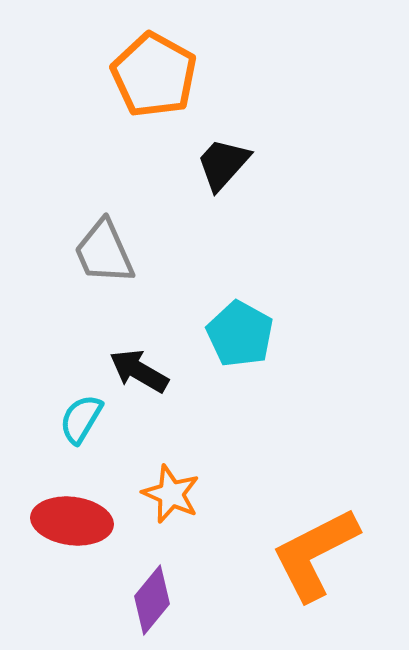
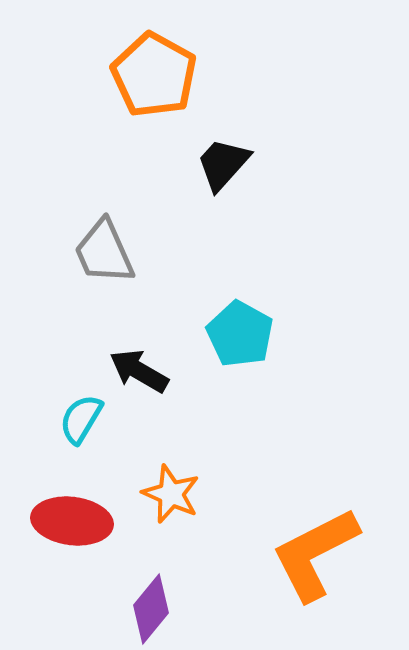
purple diamond: moved 1 px left, 9 px down
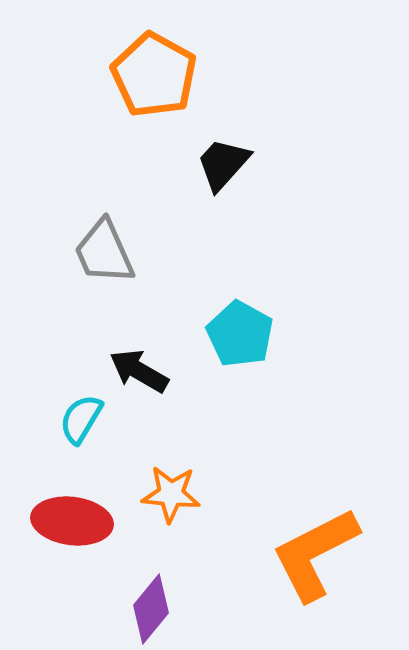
orange star: rotated 18 degrees counterclockwise
